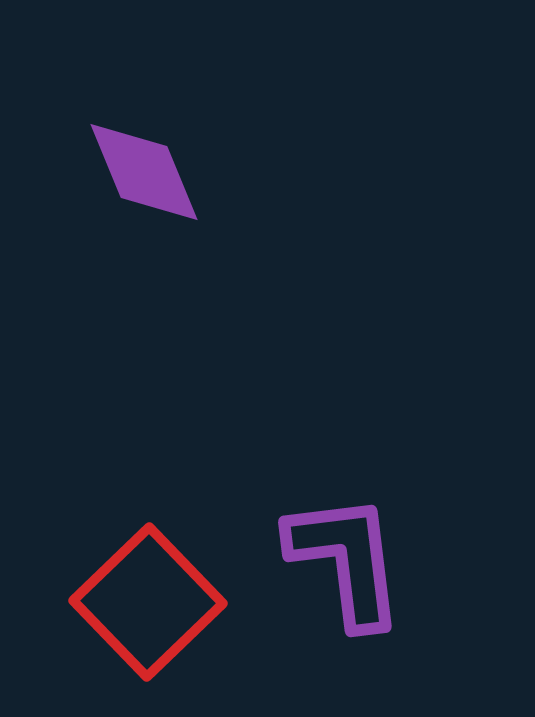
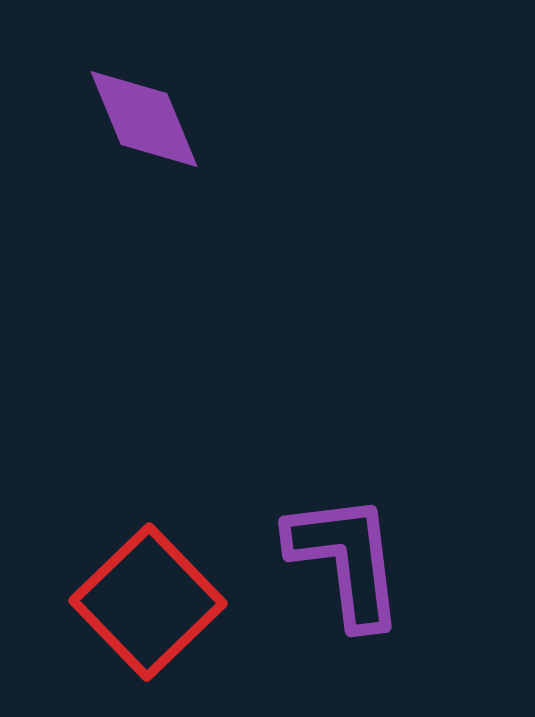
purple diamond: moved 53 px up
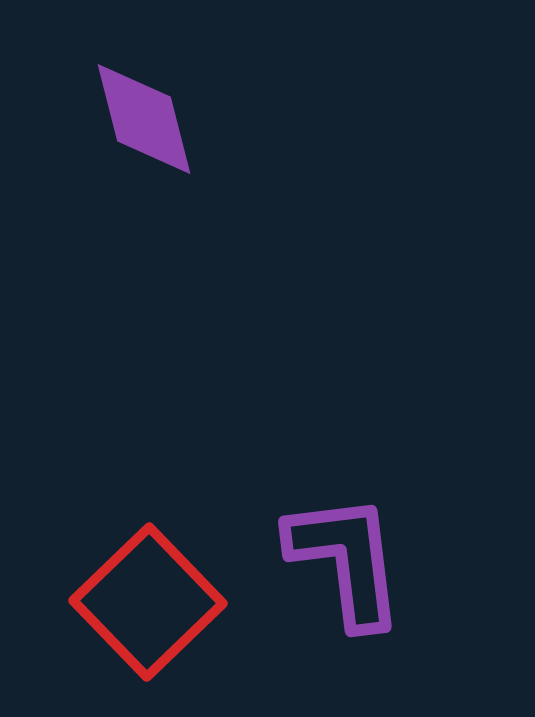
purple diamond: rotated 8 degrees clockwise
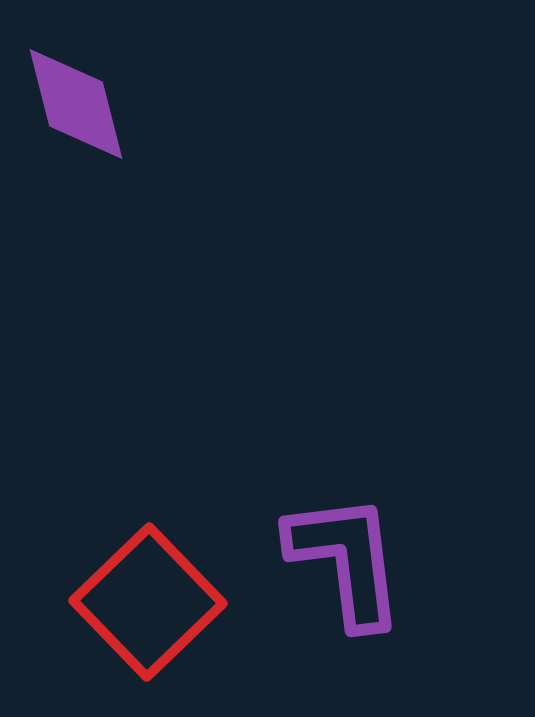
purple diamond: moved 68 px left, 15 px up
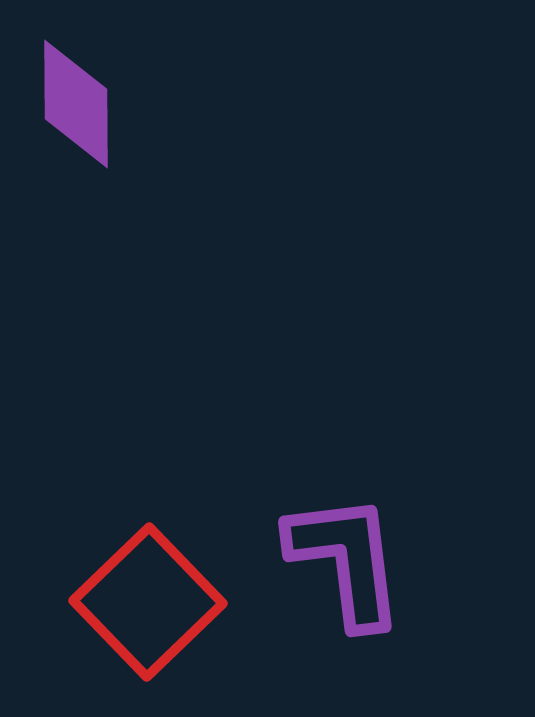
purple diamond: rotated 14 degrees clockwise
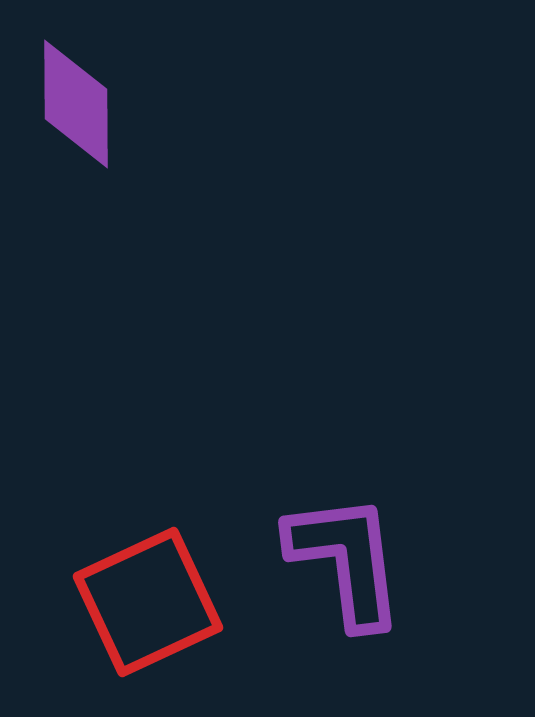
red square: rotated 19 degrees clockwise
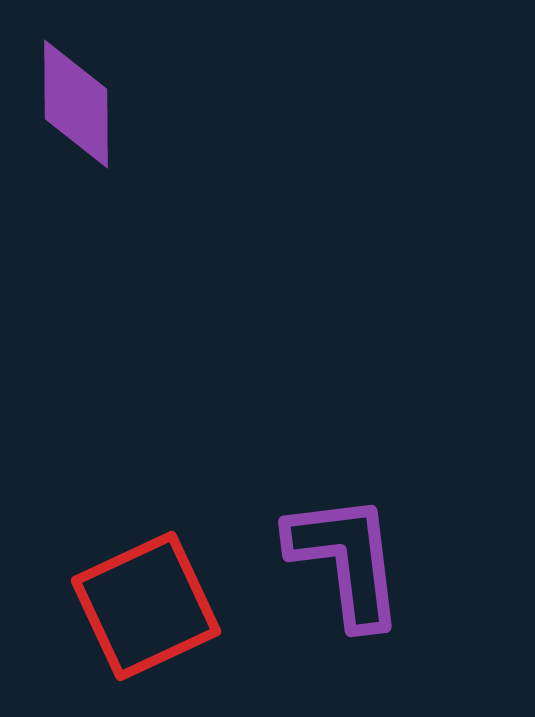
red square: moved 2 px left, 4 px down
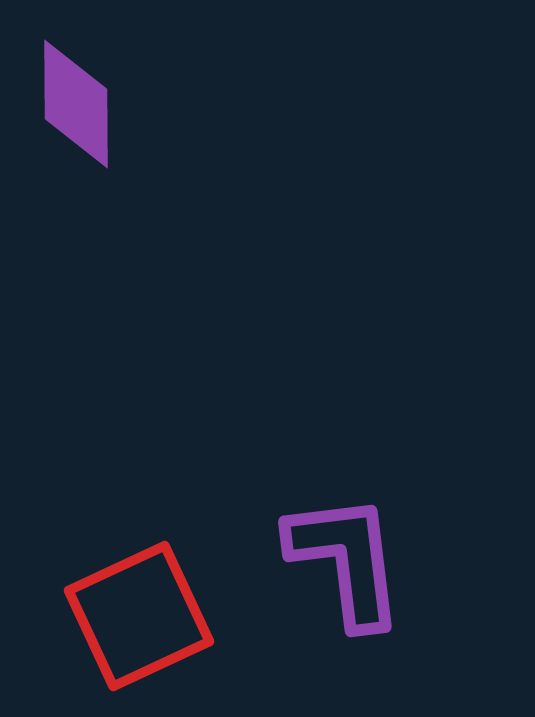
red square: moved 7 px left, 10 px down
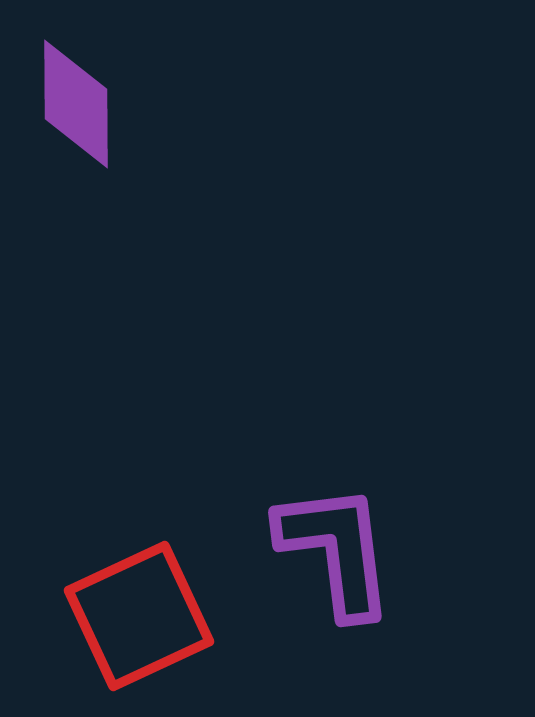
purple L-shape: moved 10 px left, 10 px up
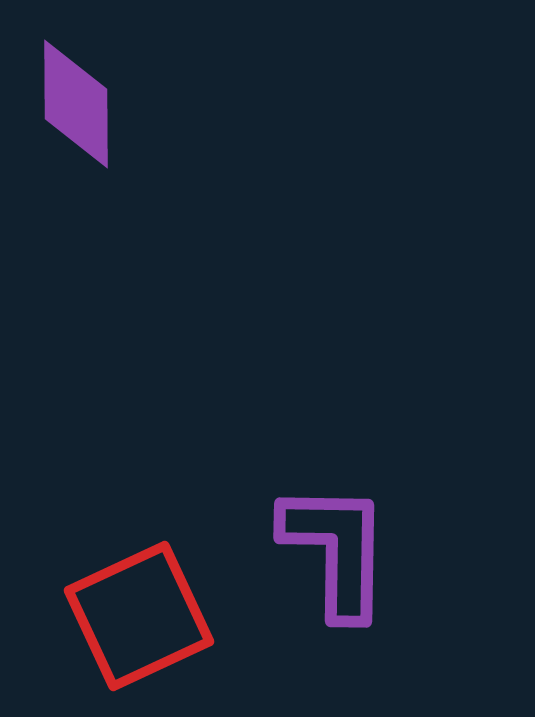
purple L-shape: rotated 8 degrees clockwise
